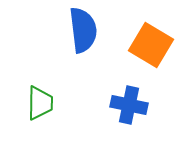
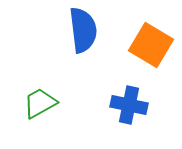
green trapezoid: rotated 120 degrees counterclockwise
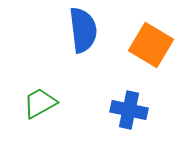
blue cross: moved 5 px down
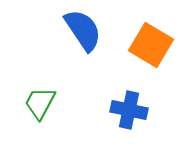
blue semicircle: rotated 27 degrees counterclockwise
green trapezoid: rotated 33 degrees counterclockwise
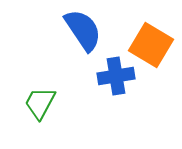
blue cross: moved 13 px left, 34 px up; rotated 21 degrees counterclockwise
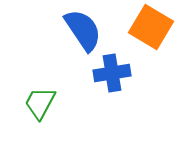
orange square: moved 18 px up
blue cross: moved 4 px left, 3 px up
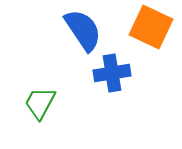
orange square: rotated 6 degrees counterclockwise
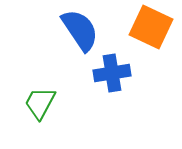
blue semicircle: moved 3 px left
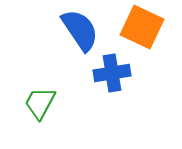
orange square: moved 9 px left
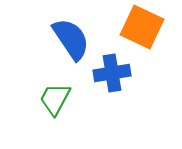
blue semicircle: moved 9 px left, 9 px down
green trapezoid: moved 15 px right, 4 px up
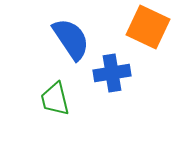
orange square: moved 6 px right
green trapezoid: rotated 42 degrees counterclockwise
